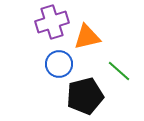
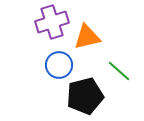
blue circle: moved 1 px down
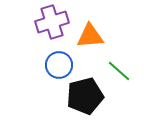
orange triangle: moved 3 px right, 1 px up; rotated 8 degrees clockwise
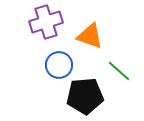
purple cross: moved 6 px left
orange triangle: rotated 24 degrees clockwise
black pentagon: rotated 9 degrees clockwise
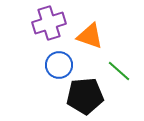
purple cross: moved 3 px right, 1 px down
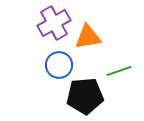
purple cross: moved 5 px right; rotated 12 degrees counterclockwise
orange triangle: moved 2 px left, 1 px down; rotated 28 degrees counterclockwise
green line: rotated 60 degrees counterclockwise
